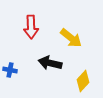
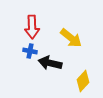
red arrow: moved 1 px right
blue cross: moved 20 px right, 19 px up
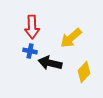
yellow arrow: rotated 100 degrees clockwise
yellow diamond: moved 1 px right, 9 px up
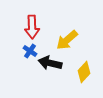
yellow arrow: moved 4 px left, 2 px down
blue cross: rotated 24 degrees clockwise
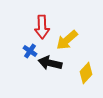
red arrow: moved 10 px right
yellow diamond: moved 2 px right, 1 px down
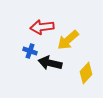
red arrow: rotated 85 degrees clockwise
yellow arrow: moved 1 px right
blue cross: rotated 16 degrees counterclockwise
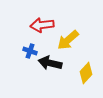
red arrow: moved 2 px up
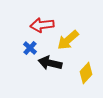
blue cross: moved 3 px up; rotated 24 degrees clockwise
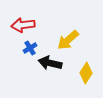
red arrow: moved 19 px left
blue cross: rotated 16 degrees clockwise
yellow diamond: rotated 10 degrees counterclockwise
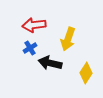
red arrow: moved 11 px right
yellow arrow: moved 1 px up; rotated 30 degrees counterclockwise
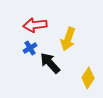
red arrow: moved 1 px right
black arrow: rotated 35 degrees clockwise
yellow diamond: moved 2 px right, 5 px down
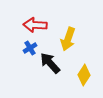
red arrow: rotated 10 degrees clockwise
yellow diamond: moved 4 px left, 3 px up
